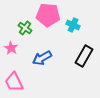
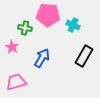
green cross: rotated 24 degrees counterclockwise
pink star: moved 1 px right, 1 px up
blue arrow: rotated 150 degrees clockwise
pink trapezoid: moved 2 px right; rotated 100 degrees clockwise
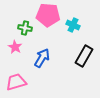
pink star: moved 3 px right
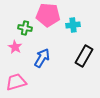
cyan cross: rotated 32 degrees counterclockwise
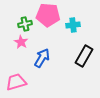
green cross: moved 4 px up; rotated 24 degrees counterclockwise
pink star: moved 6 px right, 5 px up
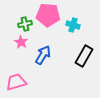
cyan cross: rotated 24 degrees clockwise
blue arrow: moved 1 px right, 3 px up
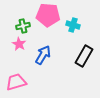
green cross: moved 2 px left, 2 px down
pink star: moved 2 px left, 2 px down
